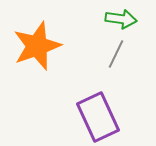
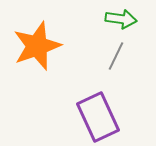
gray line: moved 2 px down
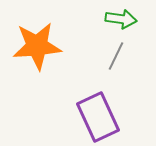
orange star: rotated 15 degrees clockwise
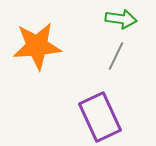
purple rectangle: moved 2 px right
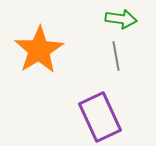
orange star: moved 2 px right, 4 px down; rotated 27 degrees counterclockwise
gray line: rotated 36 degrees counterclockwise
